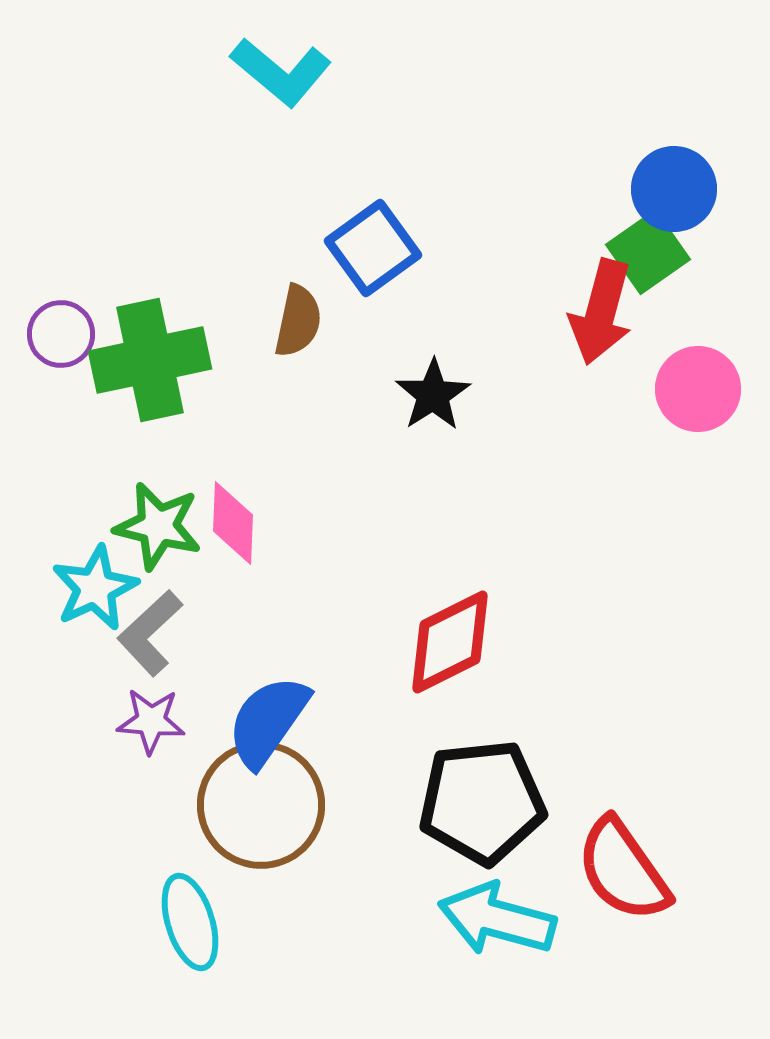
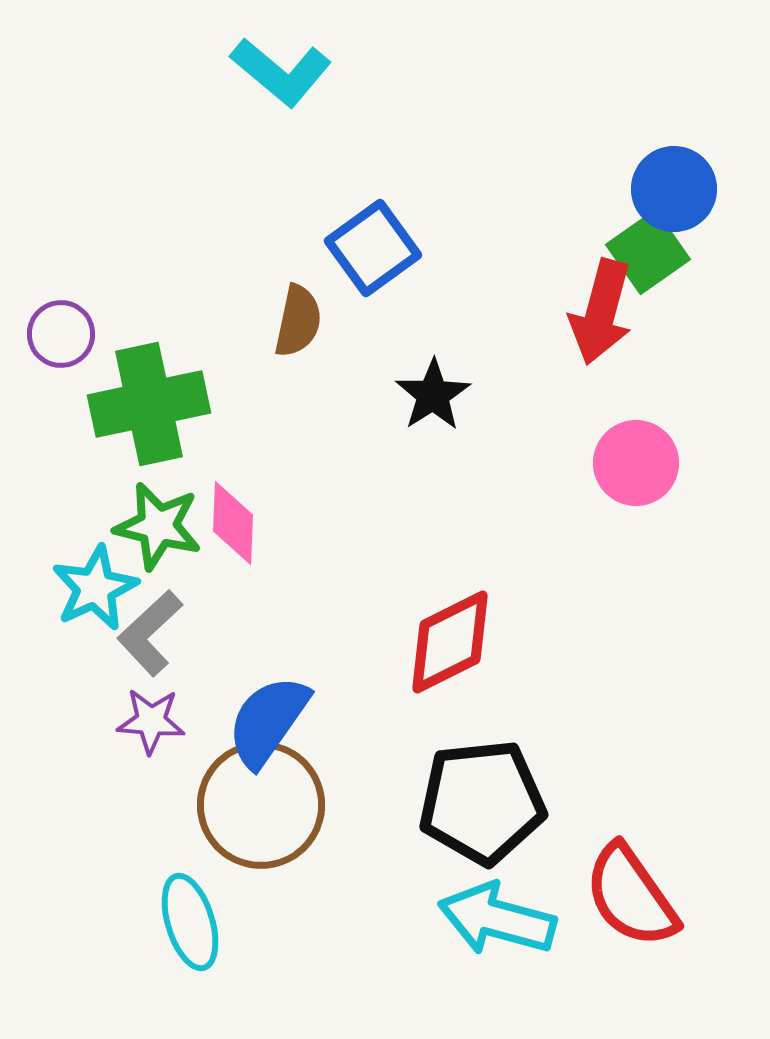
green cross: moved 1 px left, 44 px down
pink circle: moved 62 px left, 74 px down
red semicircle: moved 8 px right, 26 px down
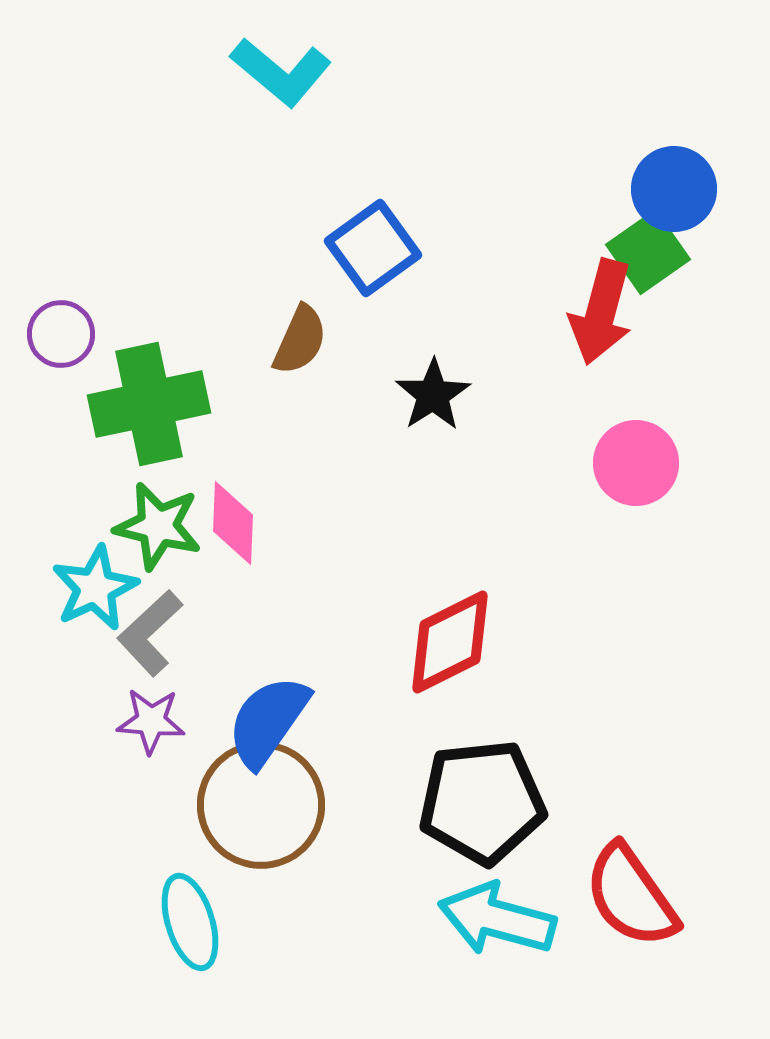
brown semicircle: moved 2 px right, 19 px down; rotated 12 degrees clockwise
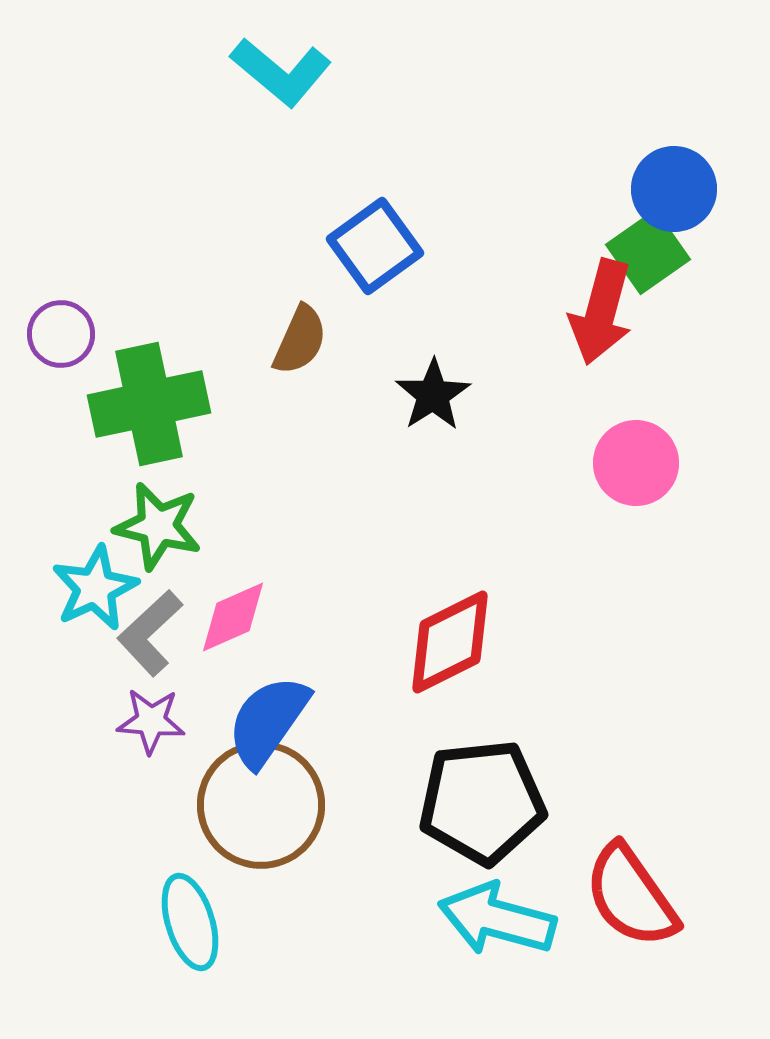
blue square: moved 2 px right, 2 px up
pink diamond: moved 94 px down; rotated 64 degrees clockwise
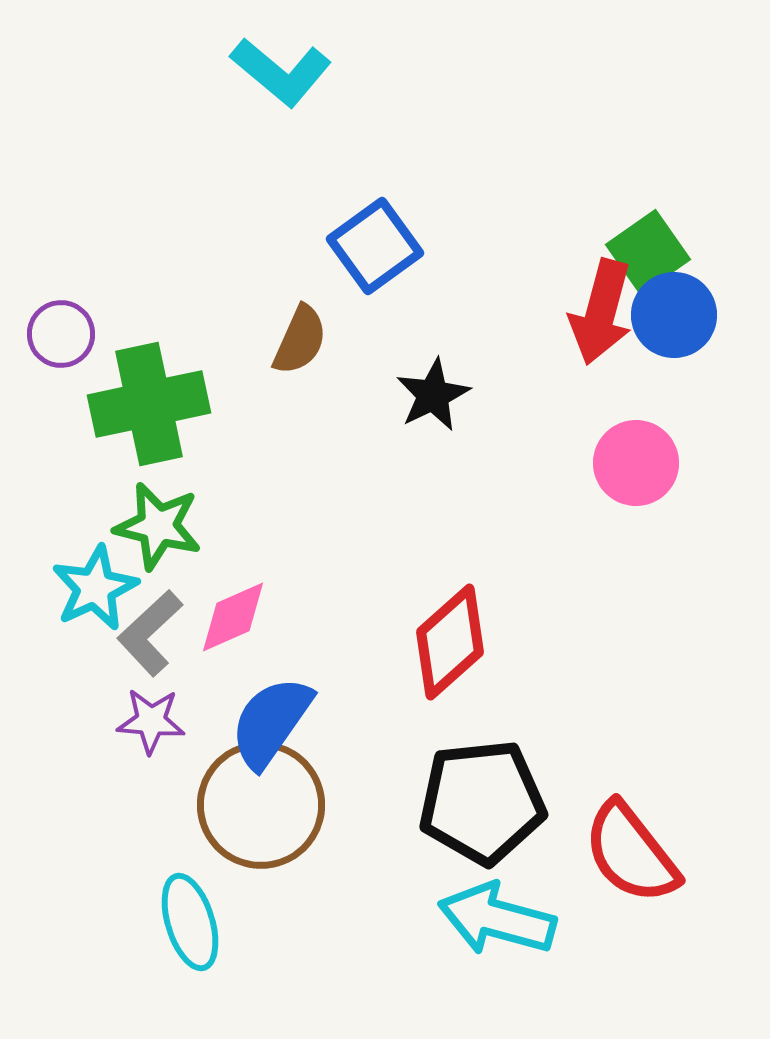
blue circle: moved 126 px down
black star: rotated 6 degrees clockwise
red diamond: rotated 15 degrees counterclockwise
blue semicircle: moved 3 px right, 1 px down
red semicircle: moved 43 px up; rotated 3 degrees counterclockwise
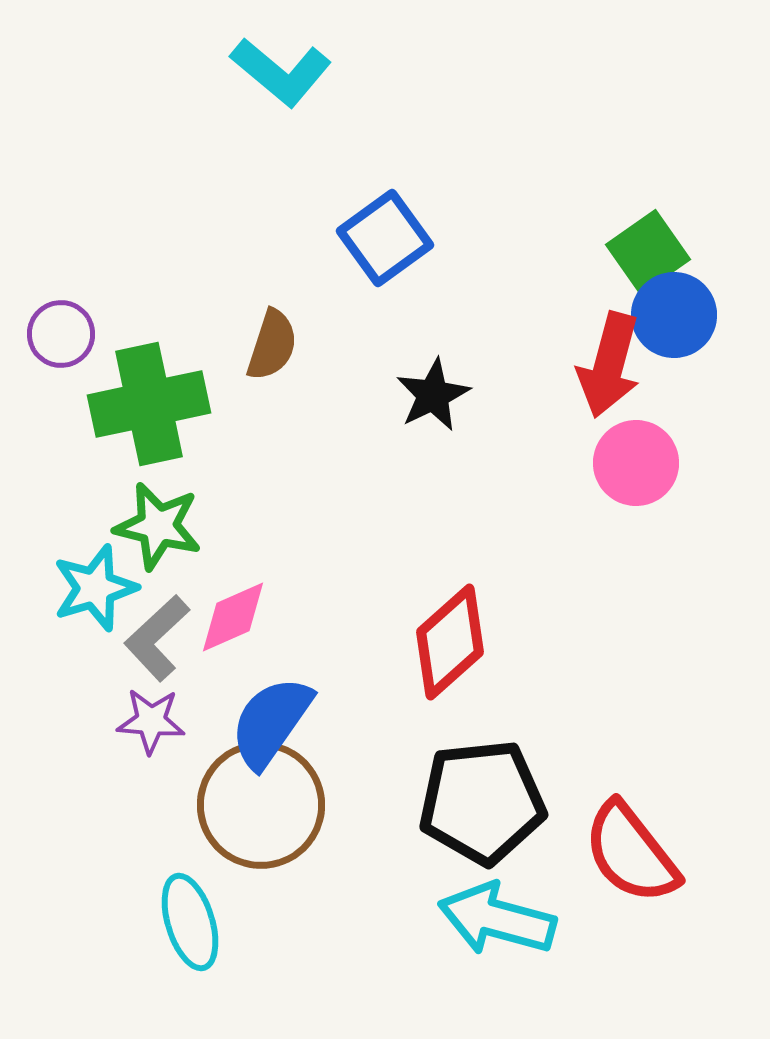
blue square: moved 10 px right, 8 px up
red arrow: moved 8 px right, 53 px down
brown semicircle: moved 28 px left, 5 px down; rotated 6 degrees counterclockwise
cyan star: rotated 8 degrees clockwise
gray L-shape: moved 7 px right, 5 px down
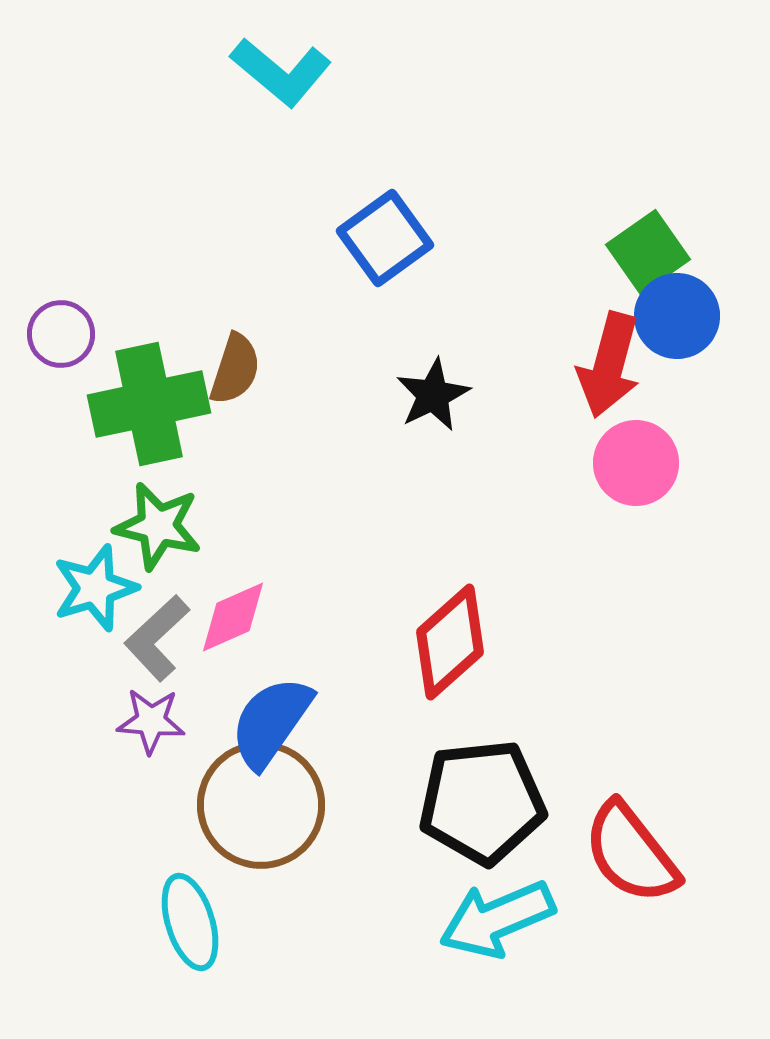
blue circle: moved 3 px right, 1 px down
brown semicircle: moved 37 px left, 24 px down
cyan arrow: rotated 38 degrees counterclockwise
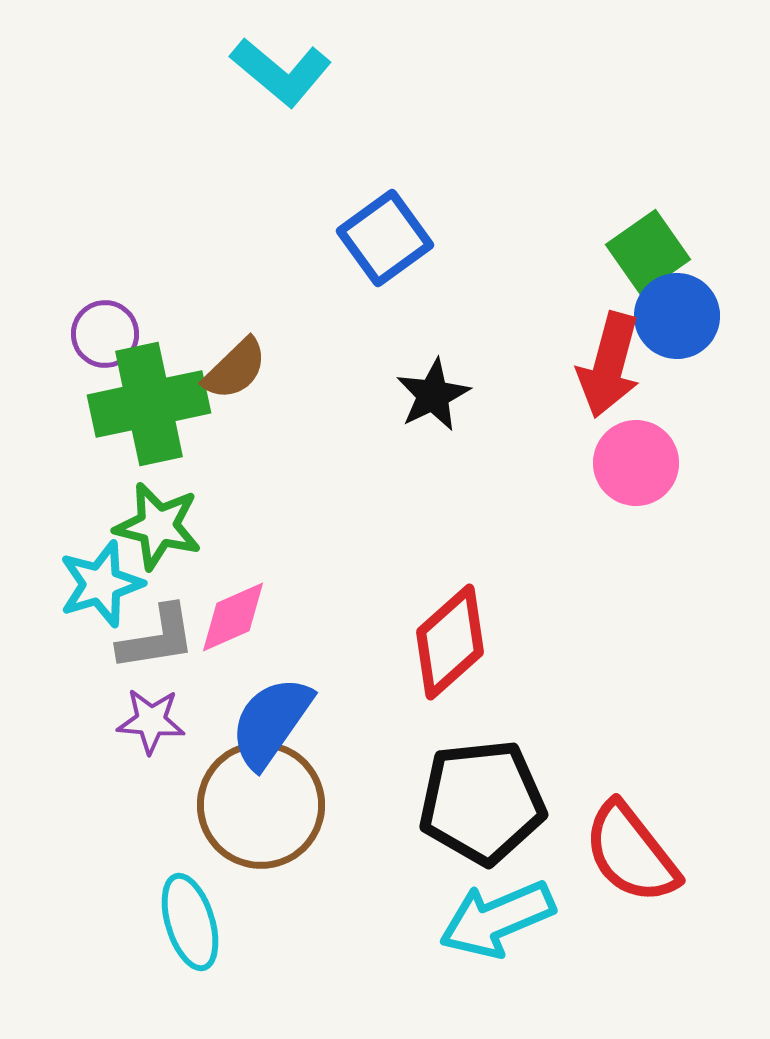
purple circle: moved 44 px right
brown semicircle: rotated 28 degrees clockwise
cyan star: moved 6 px right, 4 px up
gray L-shape: rotated 146 degrees counterclockwise
